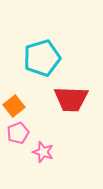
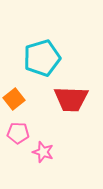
orange square: moved 7 px up
pink pentagon: rotated 25 degrees clockwise
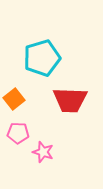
red trapezoid: moved 1 px left, 1 px down
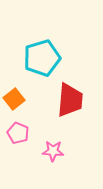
red trapezoid: rotated 87 degrees counterclockwise
pink pentagon: rotated 20 degrees clockwise
pink star: moved 10 px right, 1 px up; rotated 15 degrees counterclockwise
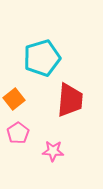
pink pentagon: rotated 15 degrees clockwise
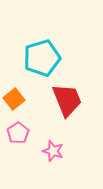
red trapezoid: moved 3 px left; rotated 27 degrees counterclockwise
pink star: rotated 15 degrees clockwise
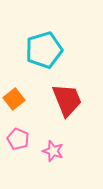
cyan pentagon: moved 2 px right, 8 px up
pink pentagon: moved 6 px down; rotated 15 degrees counterclockwise
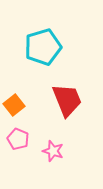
cyan pentagon: moved 1 px left, 3 px up
orange square: moved 6 px down
